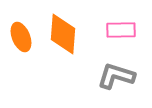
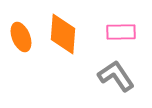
pink rectangle: moved 2 px down
gray L-shape: rotated 39 degrees clockwise
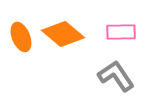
orange diamond: rotated 54 degrees counterclockwise
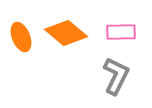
orange diamond: moved 3 px right, 1 px up
gray L-shape: rotated 60 degrees clockwise
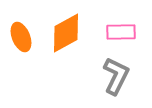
orange diamond: rotated 69 degrees counterclockwise
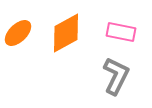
pink rectangle: rotated 12 degrees clockwise
orange ellipse: moved 3 px left, 4 px up; rotated 68 degrees clockwise
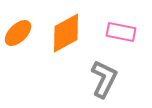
gray L-shape: moved 12 px left, 3 px down
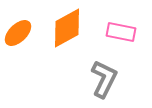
orange diamond: moved 1 px right, 5 px up
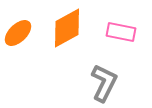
gray L-shape: moved 4 px down
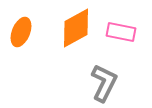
orange diamond: moved 9 px right
orange ellipse: moved 3 px right, 1 px up; rotated 24 degrees counterclockwise
